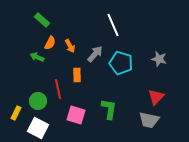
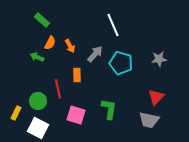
gray star: rotated 21 degrees counterclockwise
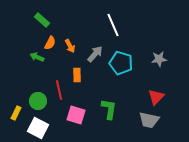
red line: moved 1 px right, 1 px down
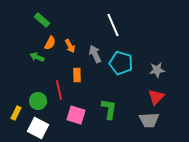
gray arrow: rotated 66 degrees counterclockwise
gray star: moved 2 px left, 11 px down
gray trapezoid: rotated 15 degrees counterclockwise
